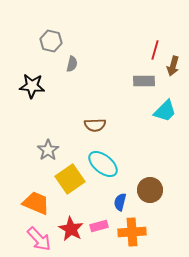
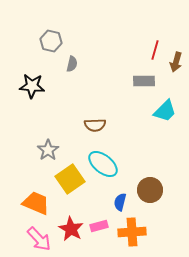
brown arrow: moved 3 px right, 4 px up
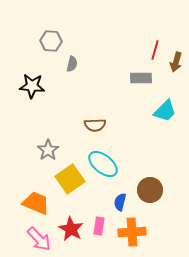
gray hexagon: rotated 10 degrees counterclockwise
gray rectangle: moved 3 px left, 3 px up
pink rectangle: rotated 66 degrees counterclockwise
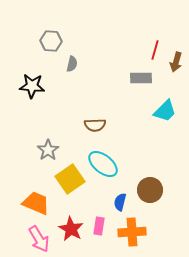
pink arrow: rotated 12 degrees clockwise
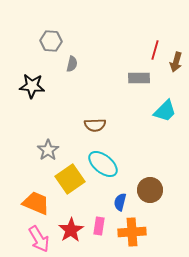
gray rectangle: moved 2 px left
red star: moved 1 px down; rotated 10 degrees clockwise
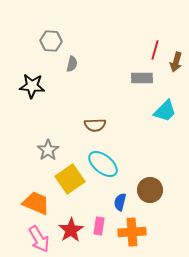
gray rectangle: moved 3 px right
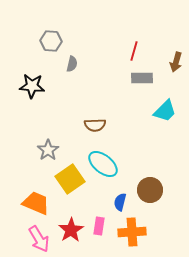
red line: moved 21 px left, 1 px down
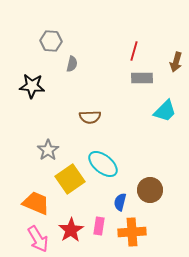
brown semicircle: moved 5 px left, 8 px up
pink arrow: moved 1 px left
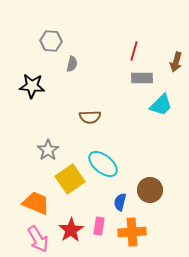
cyan trapezoid: moved 4 px left, 6 px up
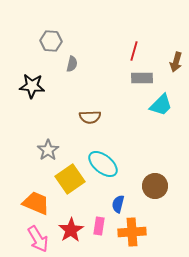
brown circle: moved 5 px right, 4 px up
blue semicircle: moved 2 px left, 2 px down
